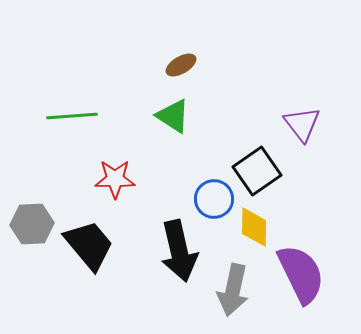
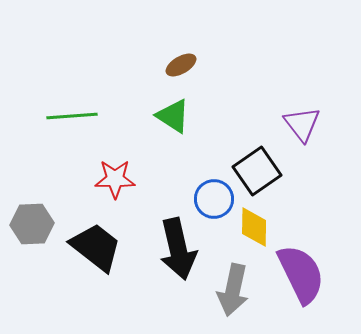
black trapezoid: moved 7 px right, 2 px down; rotated 12 degrees counterclockwise
black arrow: moved 1 px left, 2 px up
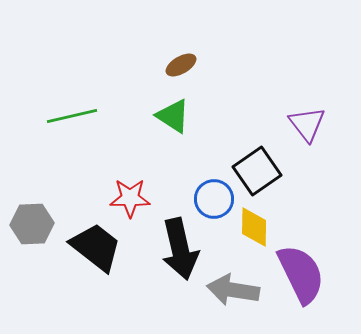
green line: rotated 9 degrees counterclockwise
purple triangle: moved 5 px right
red star: moved 15 px right, 19 px down
black arrow: moved 2 px right
gray arrow: rotated 87 degrees clockwise
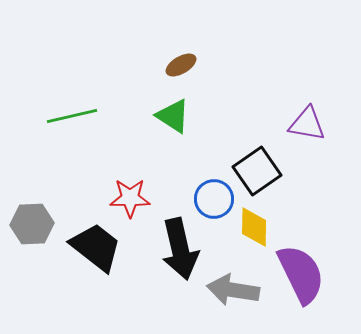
purple triangle: rotated 42 degrees counterclockwise
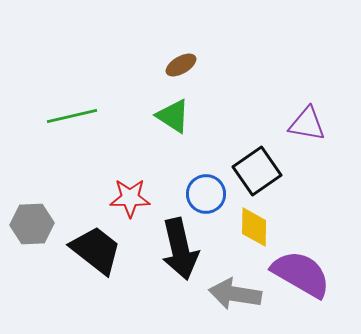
blue circle: moved 8 px left, 5 px up
black trapezoid: moved 3 px down
purple semicircle: rotated 34 degrees counterclockwise
gray arrow: moved 2 px right, 4 px down
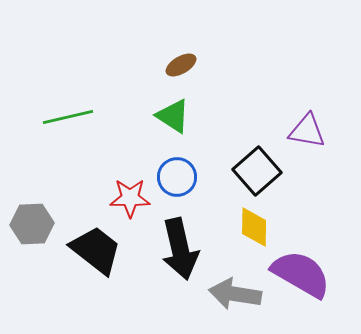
green line: moved 4 px left, 1 px down
purple triangle: moved 7 px down
black square: rotated 6 degrees counterclockwise
blue circle: moved 29 px left, 17 px up
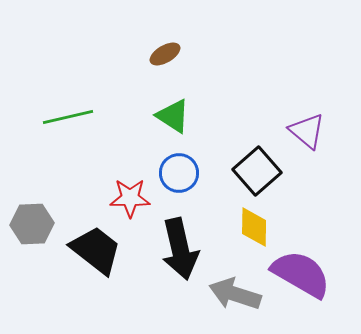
brown ellipse: moved 16 px left, 11 px up
purple triangle: rotated 30 degrees clockwise
blue circle: moved 2 px right, 4 px up
gray arrow: rotated 9 degrees clockwise
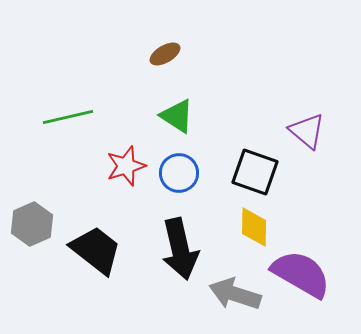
green triangle: moved 4 px right
black square: moved 2 px left, 1 px down; rotated 30 degrees counterclockwise
red star: moved 4 px left, 32 px up; rotated 18 degrees counterclockwise
gray hexagon: rotated 21 degrees counterclockwise
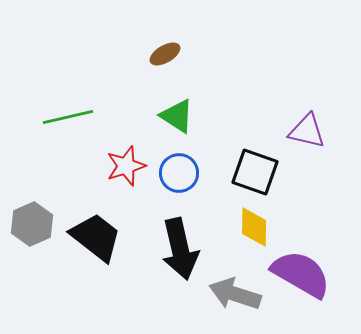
purple triangle: rotated 27 degrees counterclockwise
black trapezoid: moved 13 px up
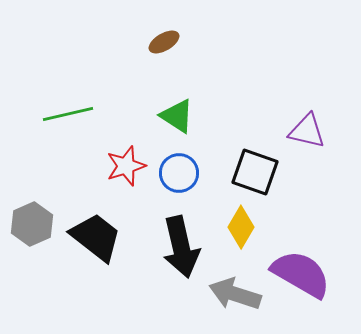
brown ellipse: moved 1 px left, 12 px up
green line: moved 3 px up
yellow diamond: moved 13 px left; rotated 30 degrees clockwise
black arrow: moved 1 px right, 2 px up
